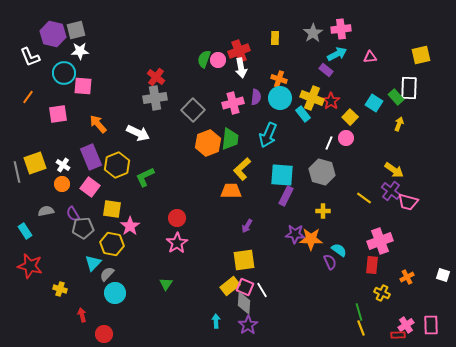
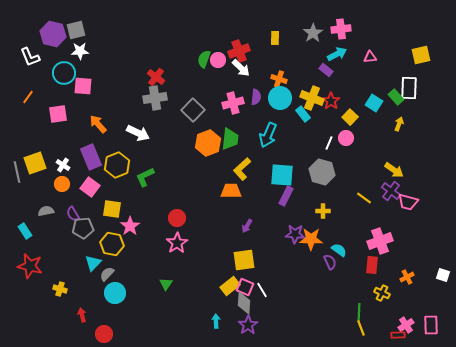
white arrow at (241, 68): rotated 36 degrees counterclockwise
green line at (359, 312): rotated 18 degrees clockwise
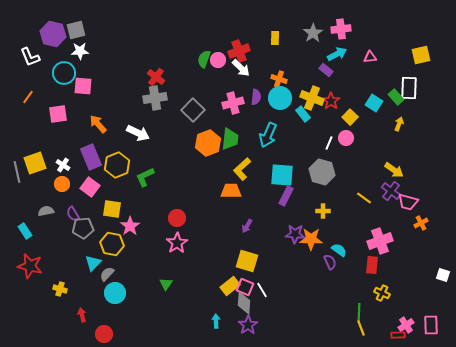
yellow square at (244, 260): moved 3 px right, 1 px down; rotated 25 degrees clockwise
orange cross at (407, 277): moved 14 px right, 54 px up
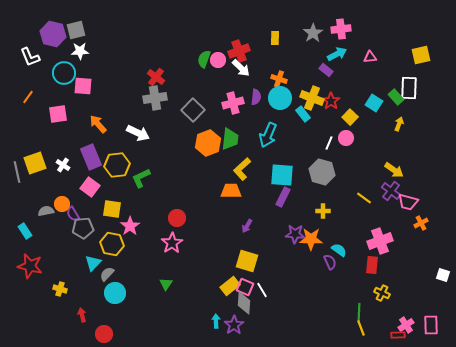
yellow hexagon at (117, 165): rotated 15 degrees clockwise
green L-shape at (145, 177): moved 4 px left, 1 px down
orange circle at (62, 184): moved 20 px down
purple rectangle at (286, 196): moved 3 px left, 1 px down
pink star at (177, 243): moved 5 px left
purple star at (248, 325): moved 14 px left
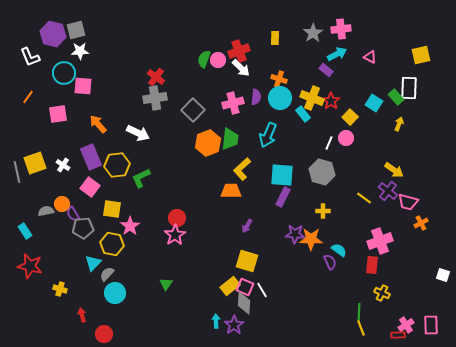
pink triangle at (370, 57): rotated 32 degrees clockwise
purple cross at (391, 191): moved 3 px left
pink star at (172, 243): moved 3 px right, 8 px up
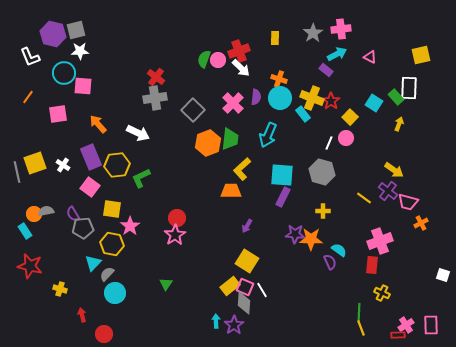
pink cross at (233, 103): rotated 30 degrees counterclockwise
orange circle at (62, 204): moved 28 px left, 10 px down
yellow square at (247, 261): rotated 15 degrees clockwise
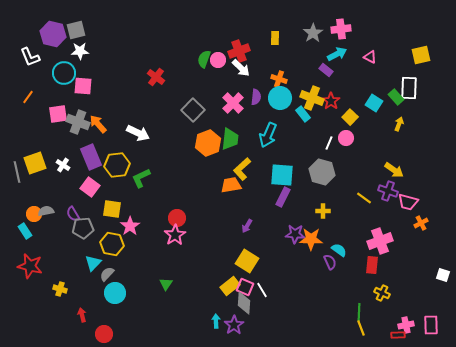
gray cross at (155, 98): moved 77 px left, 24 px down; rotated 30 degrees clockwise
orange trapezoid at (231, 191): moved 6 px up; rotated 10 degrees counterclockwise
purple cross at (388, 191): rotated 18 degrees counterclockwise
pink cross at (406, 325): rotated 21 degrees clockwise
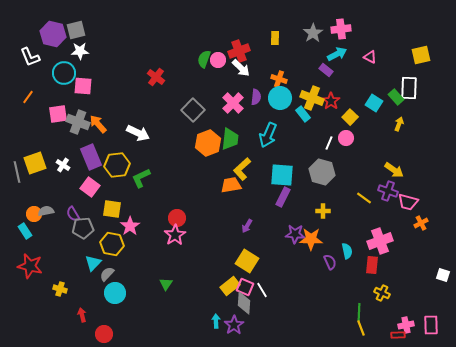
cyan semicircle at (339, 250): moved 8 px right, 1 px down; rotated 42 degrees clockwise
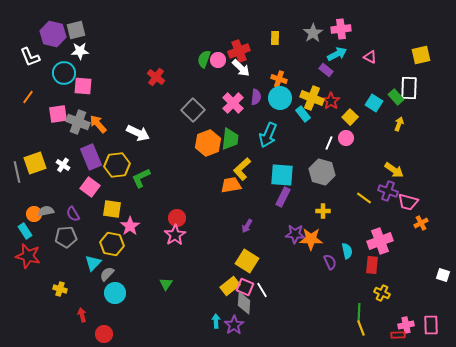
gray pentagon at (83, 228): moved 17 px left, 9 px down
red star at (30, 266): moved 2 px left, 10 px up
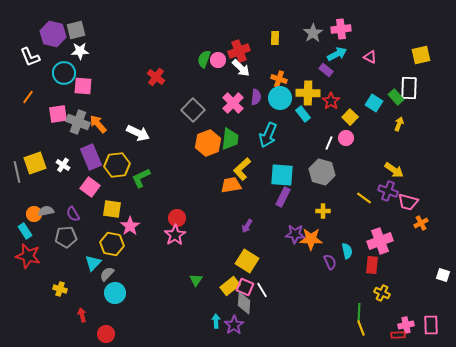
yellow cross at (312, 98): moved 4 px left, 5 px up; rotated 20 degrees counterclockwise
green triangle at (166, 284): moved 30 px right, 4 px up
red circle at (104, 334): moved 2 px right
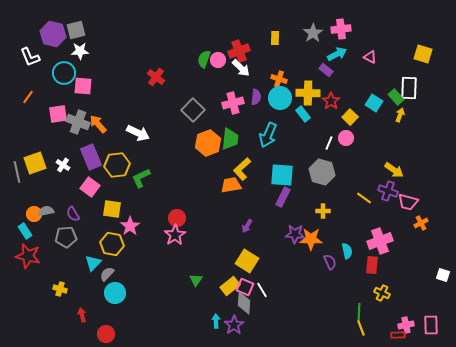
yellow square at (421, 55): moved 2 px right, 1 px up; rotated 30 degrees clockwise
pink cross at (233, 103): rotated 30 degrees clockwise
yellow arrow at (399, 124): moved 1 px right, 9 px up
